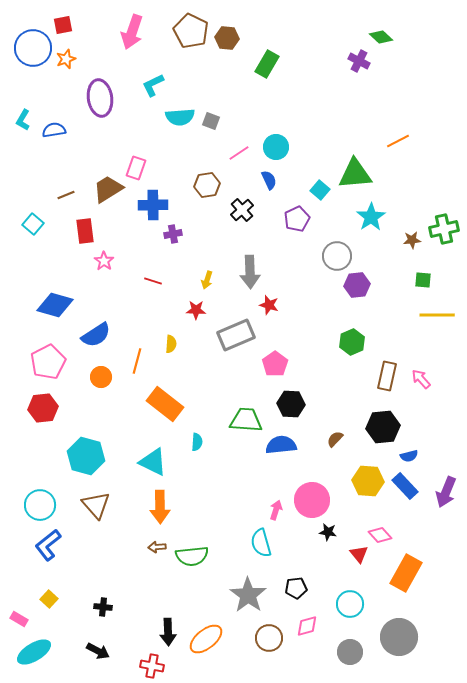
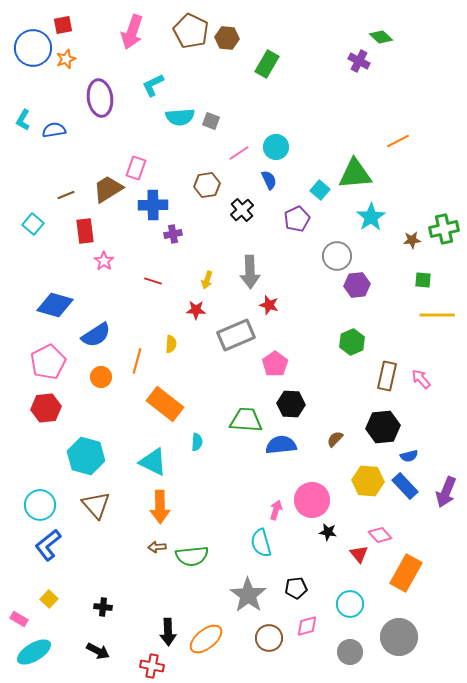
red hexagon at (43, 408): moved 3 px right
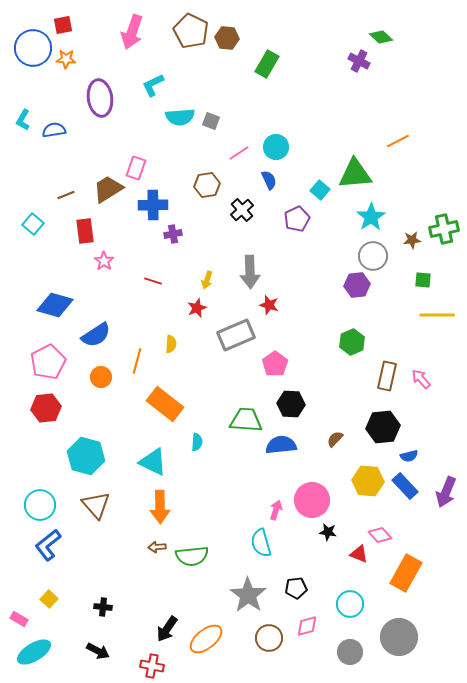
orange star at (66, 59): rotated 24 degrees clockwise
gray circle at (337, 256): moved 36 px right
red star at (196, 310): moved 1 px right, 2 px up; rotated 24 degrees counterclockwise
red triangle at (359, 554): rotated 30 degrees counterclockwise
black arrow at (168, 632): moved 1 px left, 3 px up; rotated 36 degrees clockwise
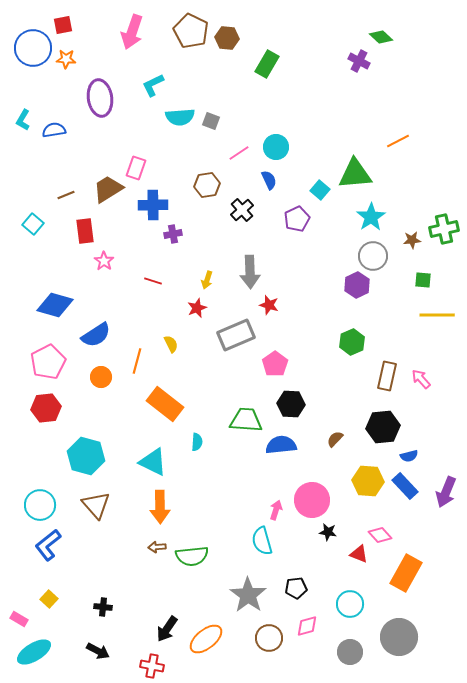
purple hexagon at (357, 285): rotated 20 degrees counterclockwise
yellow semicircle at (171, 344): rotated 30 degrees counterclockwise
cyan semicircle at (261, 543): moved 1 px right, 2 px up
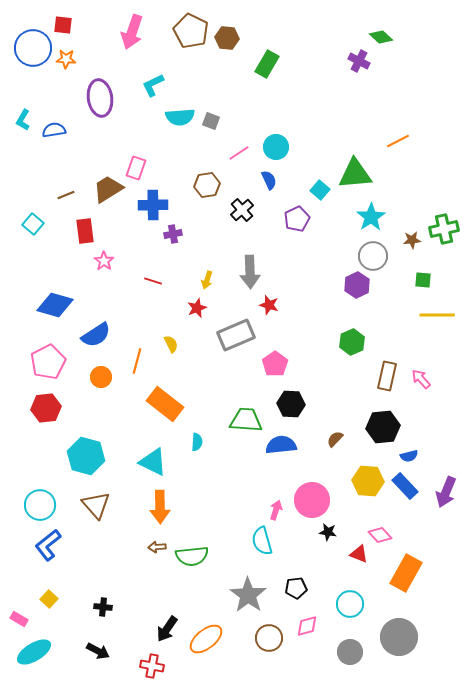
red square at (63, 25): rotated 18 degrees clockwise
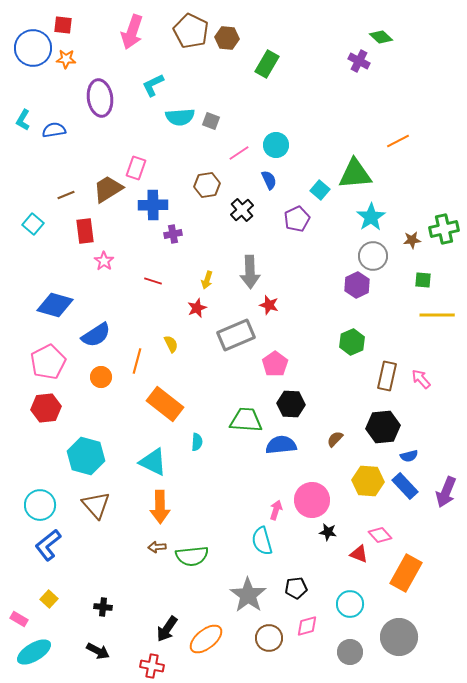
cyan circle at (276, 147): moved 2 px up
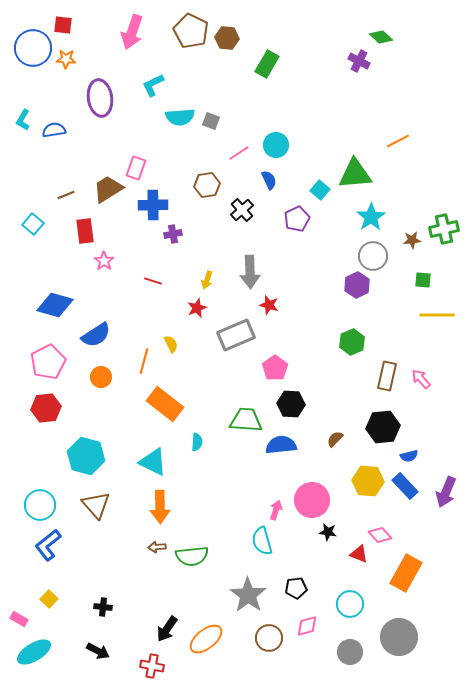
orange line at (137, 361): moved 7 px right
pink pentagon at (275, 364): moved 4 px down
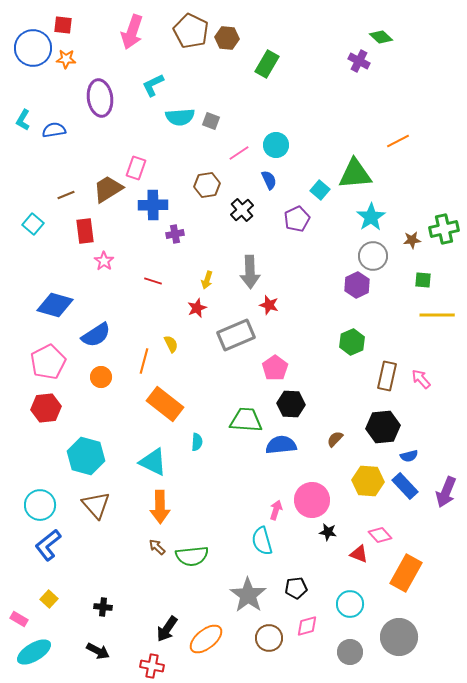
purple cross at (173, 234): moved 2 px right
brown arrow at (157, 547): rotated 48 degrees clockwise
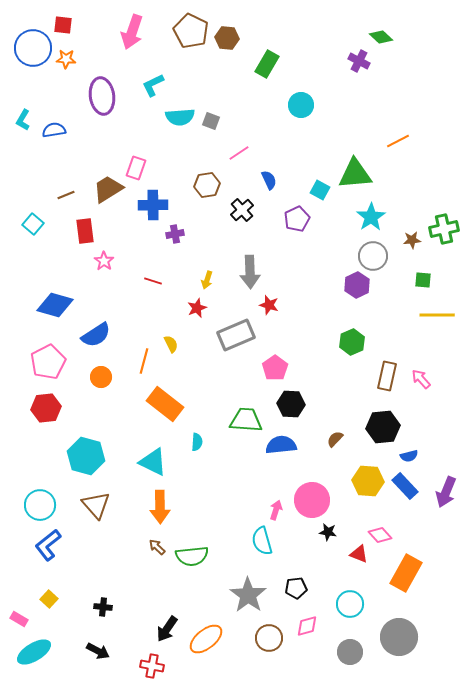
purple ellipse at (100, 98): moved 2 px right, 2 px up
cyan circle at (276, 145): moved 25 px right, 40 px up
cyan square at (320, 190): rotated 12 degrees counterclockwise
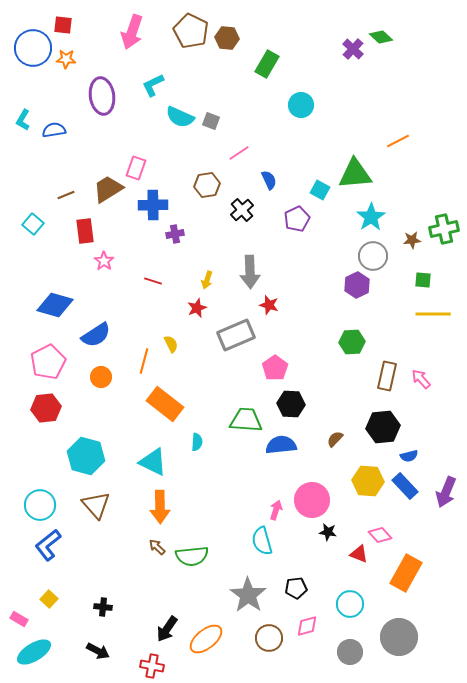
purple cross at (359, 61): moved 6 px left, 12 px up; rotated 15 degrees clockwise
cyan semicircle at (180, 117): rotated 28 degrees clockwise
yellow line at (437, 315): moved 4 px left, 1 px up
green hexagon at (352, 342): rotated 20 degrees clockwise
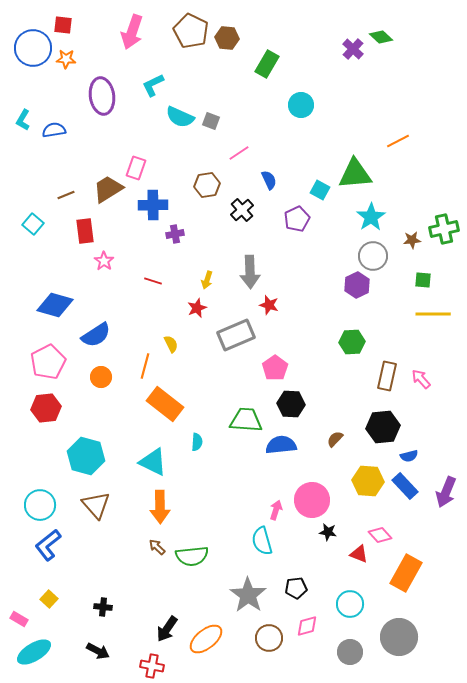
orange line at (144, 361): moved 1 px right, 5 px down
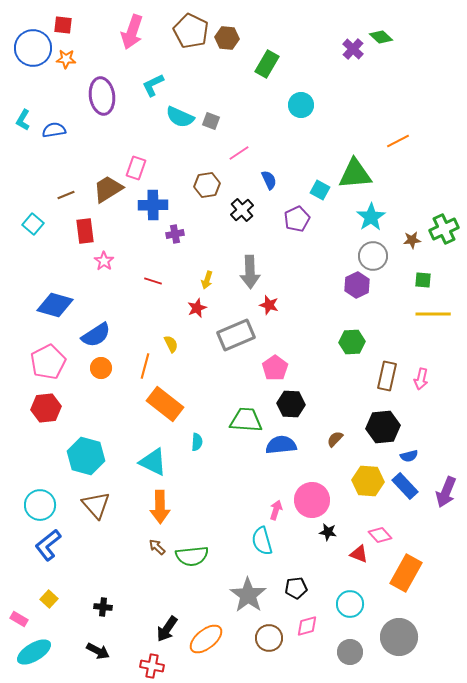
green cross at (444, 229): rotated 12 degrees counterclockwise
orange circle at (101, 377): moved 9 px up
pink arrow at (421, 379): rotated 125 degrees counterclockwise
